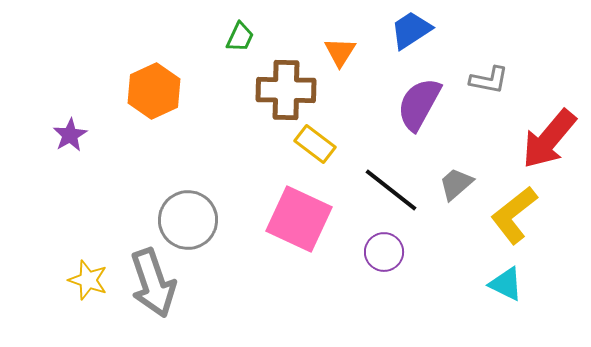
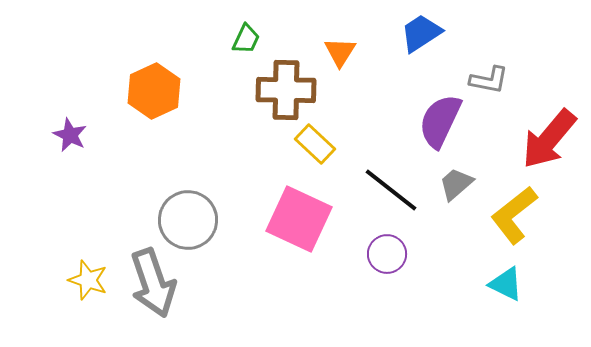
blue trapezoid: moved 10 px right, 3 px down
green trapezoid: moved 6 px right, 2 px down
purple semicircle: moved 21 px right, 17 px down; rotated 4 degrees counterclockwise
purple star: rotated 16 degrees counterclockwise
yellow rectangle: rotated 6 degrees clockwise
purple circle: moved 3 px right, 2 px down
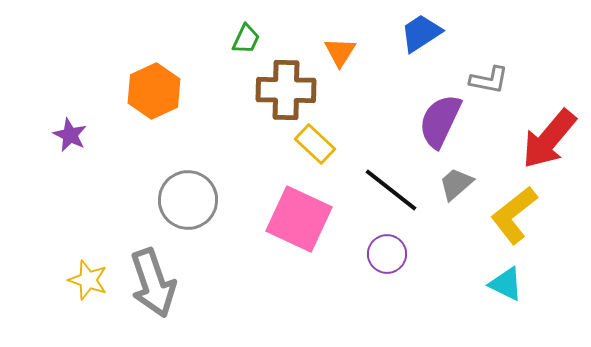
gray circle: moved 20 px up
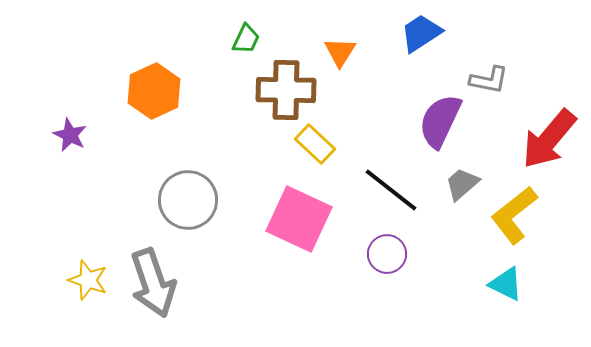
gray trapezoid: moved 6 px right
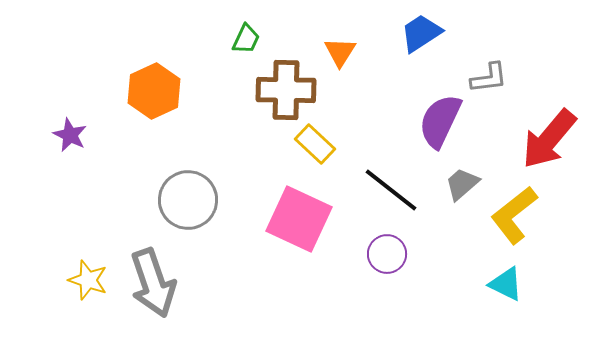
gray L-shape: moved 2 px up; rotated 18 degrees counterclockwise
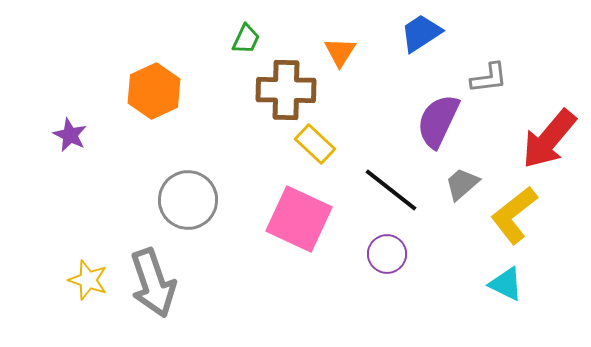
purple semicircle: moved 2 px left
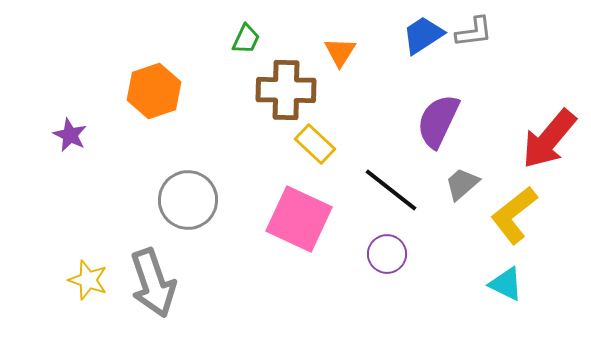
blue trapezoid: moved 2 px right, 2 px down
gray L-shape: moved 15 px left, 46 px up
orange hexagon: rotated 6 degrees clockwise
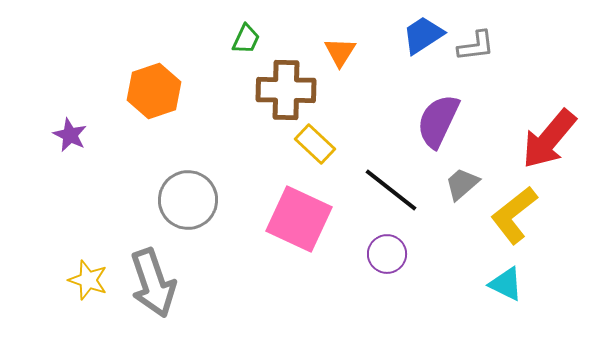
gray L-shape: moved 2 px right, 14 px down
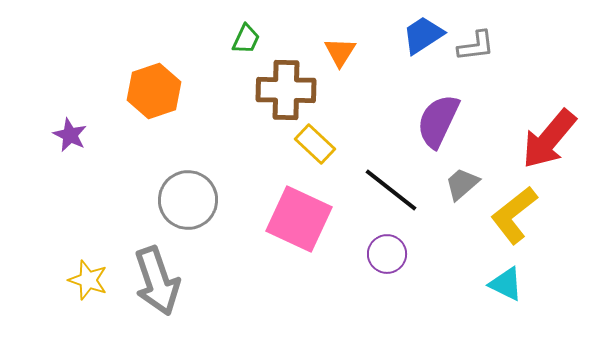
gray arrow: moved 4 px right, 2 px up
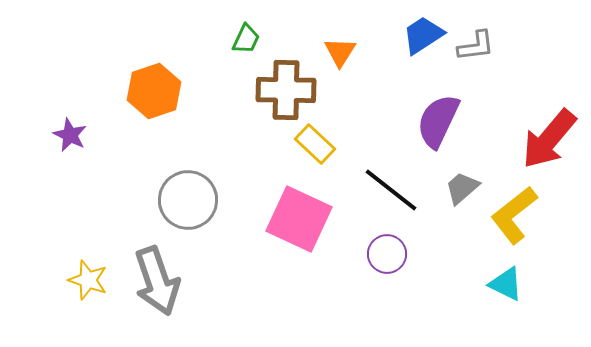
gray trapezoid: moved 4 px down
